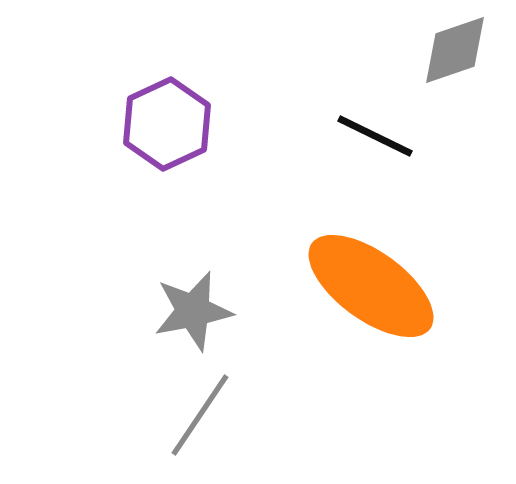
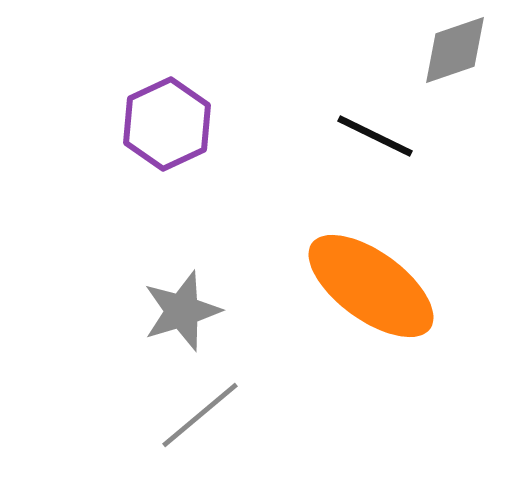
gray star: moved 11 px left; rotated 6 degrees counterclockwise
gray line: rotated 16 degrees clockwise
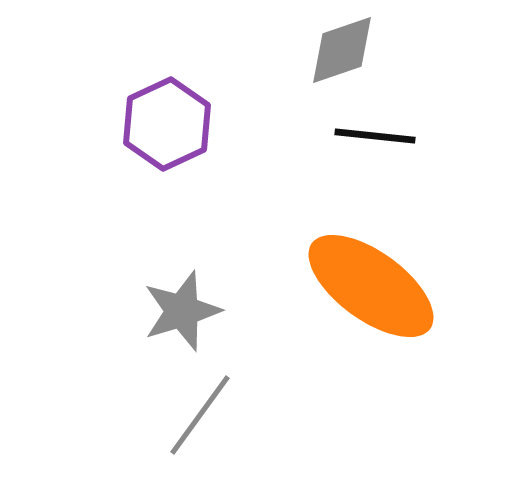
gray diamond: moved 113 px left
black line: rotated 20 degrees counterclockwise
gray line: rotated 14 degrees counterclockwise
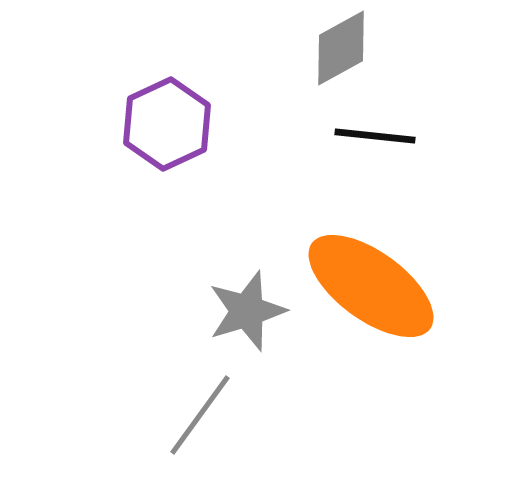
gray diamond: moved 1 px left, 2 px up; rotated 10 degrees counterclockwise
gray star: moved 65 px right
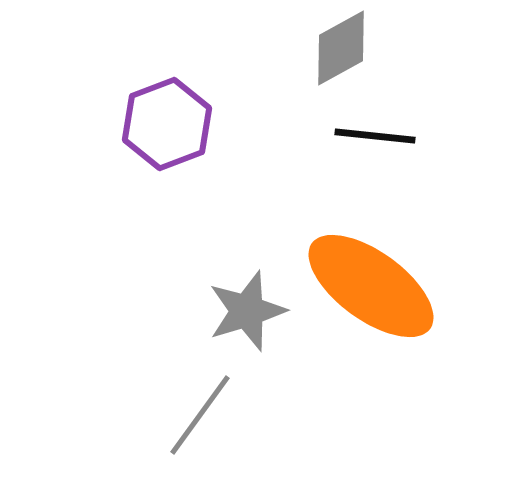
purple hexagon: rotated 4 degrees clockwise
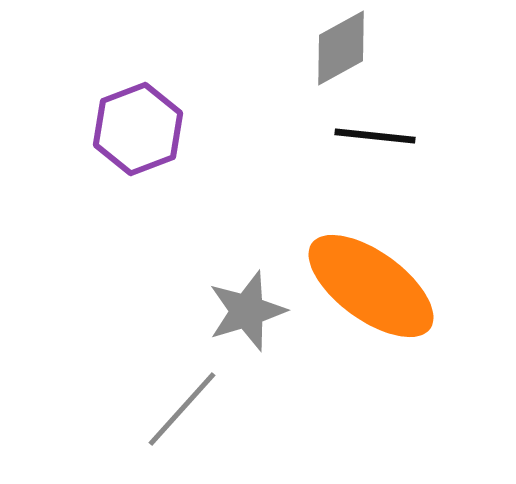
purple hexagon: moved 29 px left, 5 px down
gray line: moved 18 px left, 6 px up; rotated 6 degrees clockwise
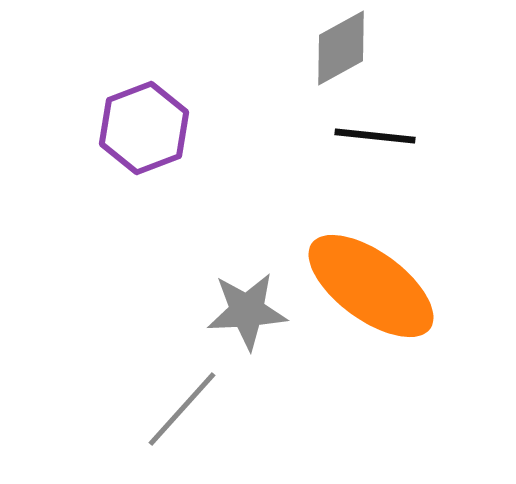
purple hexagon: moved 6 px right, 1 px up
gray star: rotated 14 degrees clockwise
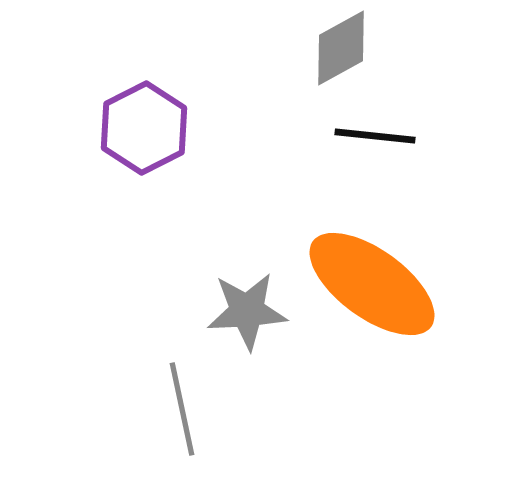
purple hexagon: rotated 6 degrees counterclockwise
orange ellipse: moved 1 px right, 2 px up
gray line: rotated 54 degrees counterclockwise
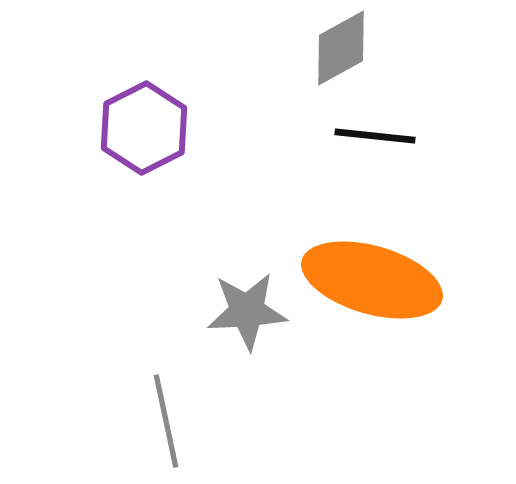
orange ellipse: moved 4 px up; rotated 20 degrees counterclockwise
gray line: moved 16 px left, 12 px down
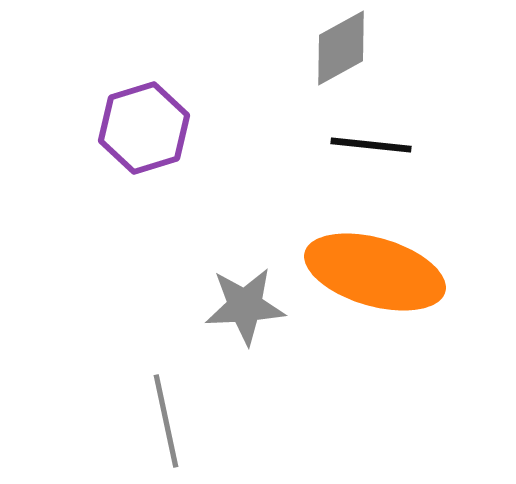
purple hexagon: rotated 10 degrees clockwise
black line: moved 4 px left, 9 px down
orange ellipse: moved 3 px right, 8 px up
gray star: moved 2 px left, 5 px up
